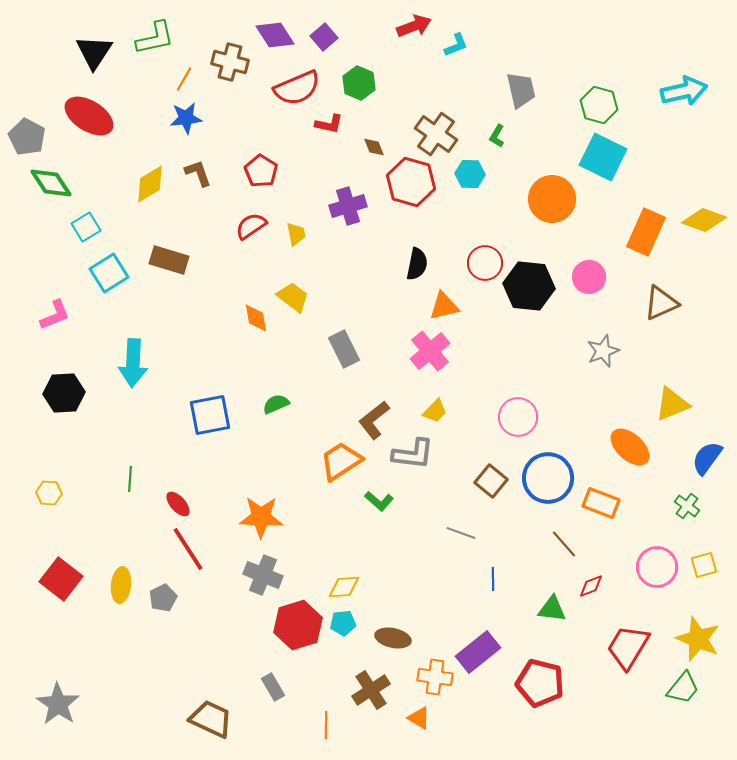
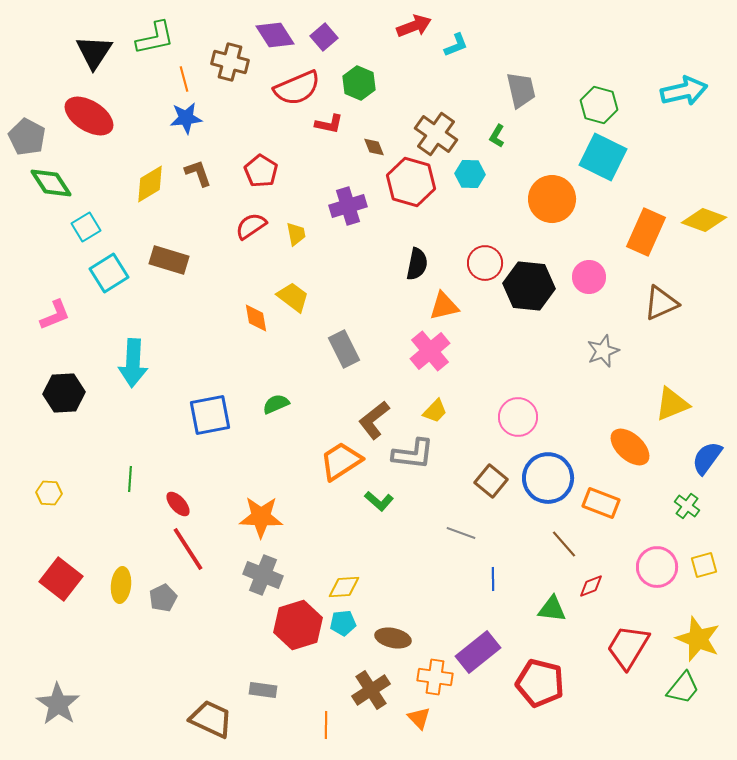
orange line at (184, 79): rotated 45 degrees counterclockwise
gray rectangle at (273, 687): moved 10 px left, 3 px down; rotated 52 degrees counterclockwise
orange triangle at (419, 718): rotated 15 degrees clockwise
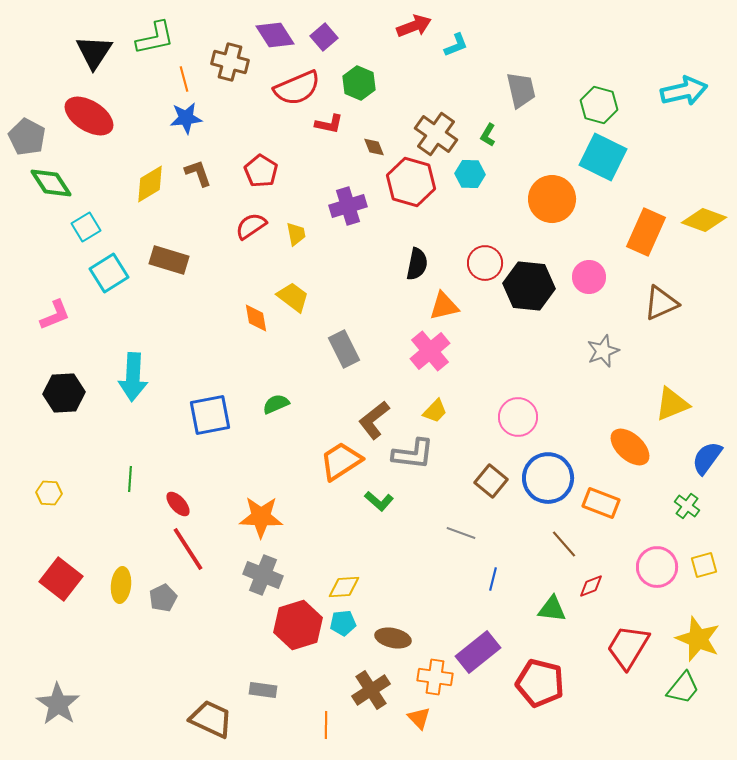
green L-shape at (497, 136): moved 9 px left, 1 px up
cyan arrow at (133, 363): moved 14 px down
blue line at (493, 579): rotated 15 degrees clockwise
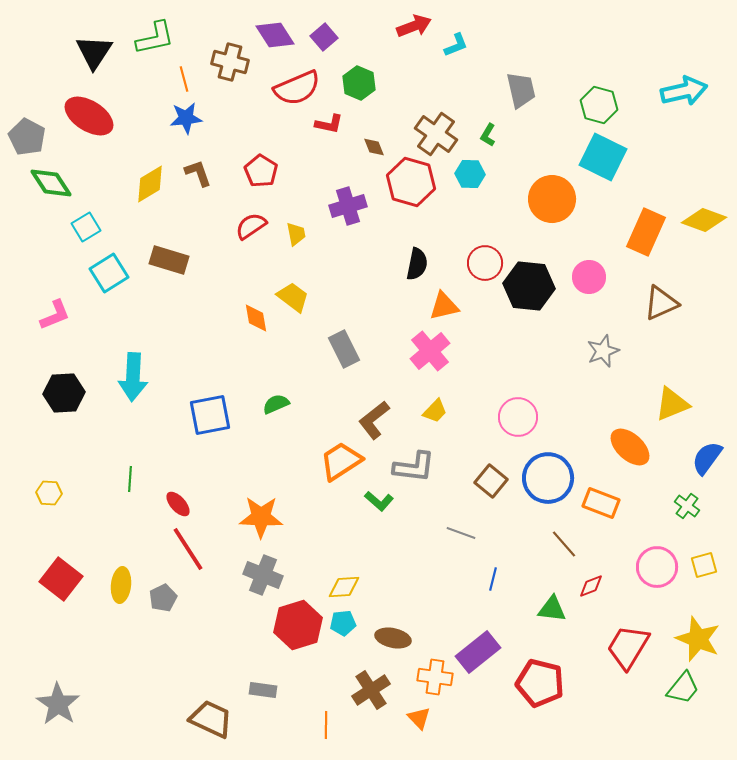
gray L-shape at (413, 454): moved 1 px right, 13 px down
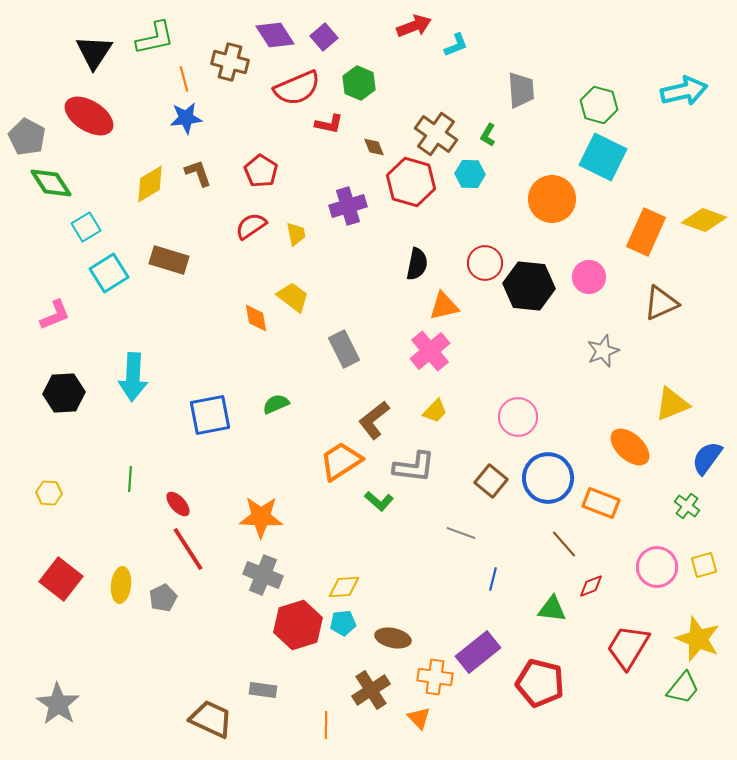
gray trapezoid at (521, 90): rotated 9 degrees clockwise
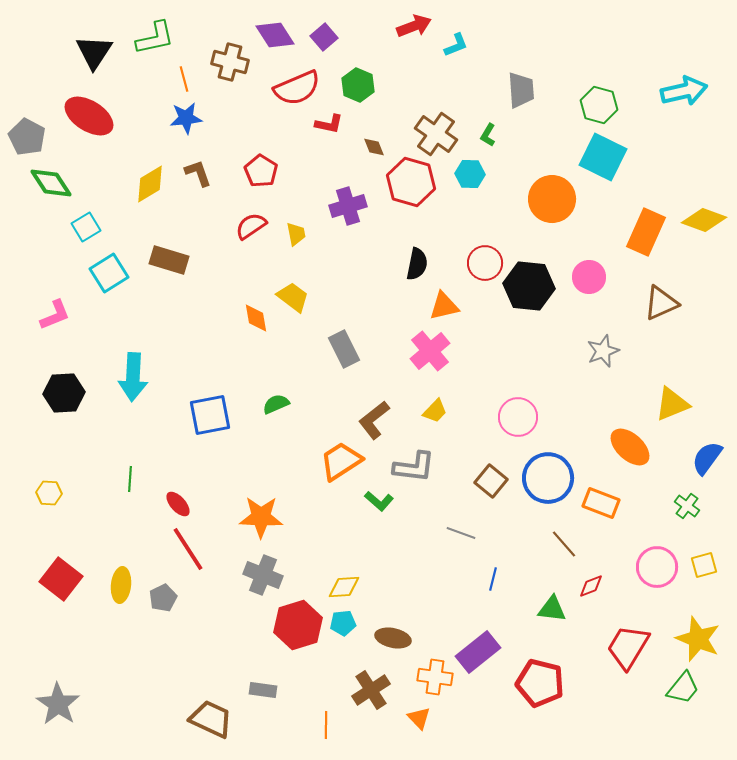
green hexagon at (359, 83): moved 1 px left, 2 px down
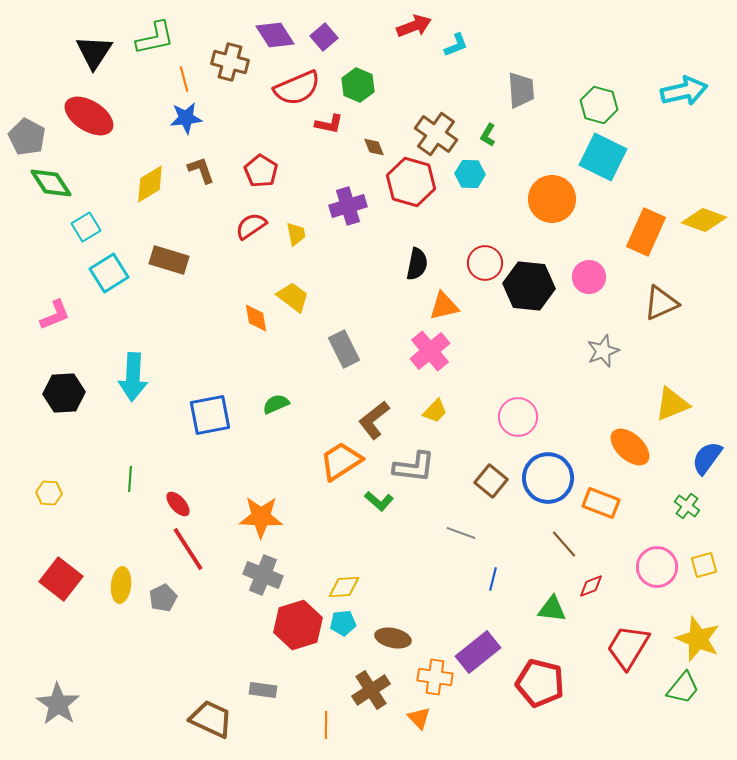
brown L-shape at (198, 173): moved 3 px right, 3 px up
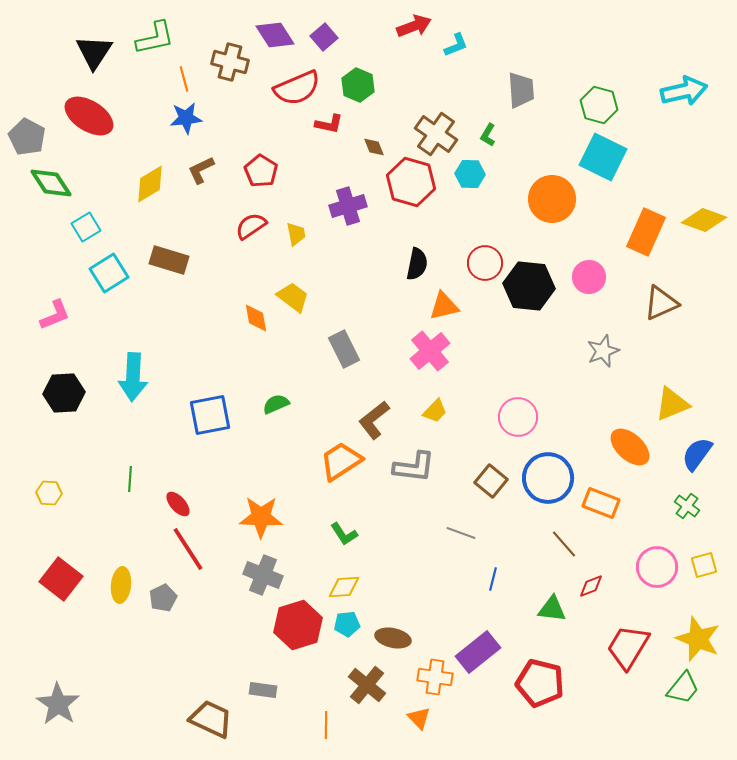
brown L-shape at (201, 170): rotated 96 degrees counterclockwise
blue semicircle at (707, 458): moved 10 px left, 4 px up
green L-shape at (379, 501): moved 35 px left, 33 px down; rotated 16 degrees clockwise
cyan pentagon at (343, 623): moved 4 px right, 1 px down
brown cross at (371, 690): moved 4 px left, 5 px up; rotated 18 degrees counterclockwise
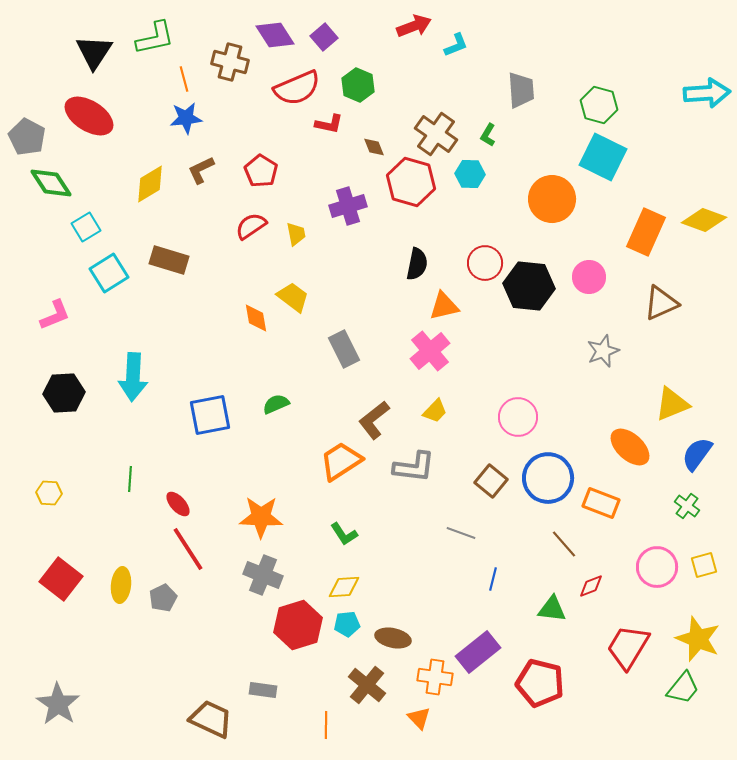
cyan arrow at (684, 91): moved 23 px right, 2 px down; rotated 9 degrees clockwise
